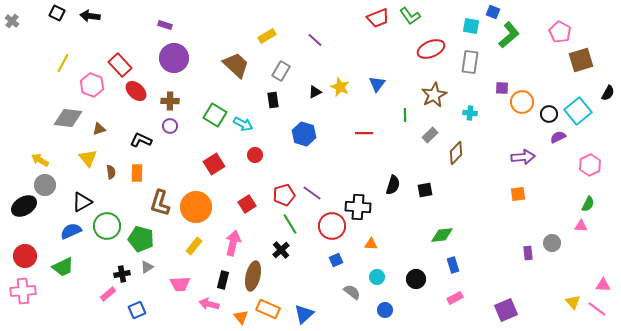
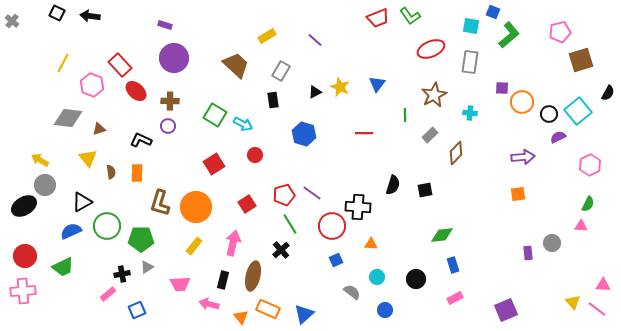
pink pentagon at (560, 32): rotated 30 degrees clockwise
purple circle at (170, 126): moved 2 px left
green pentagon at (141, 239): rotated 15 degrees counterclockwise
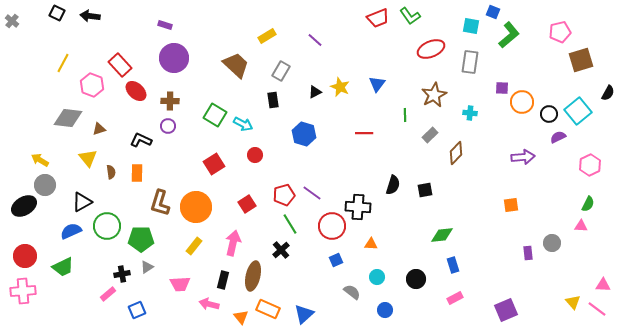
orange square at (518, 194): moved 7 px left, 11 px down
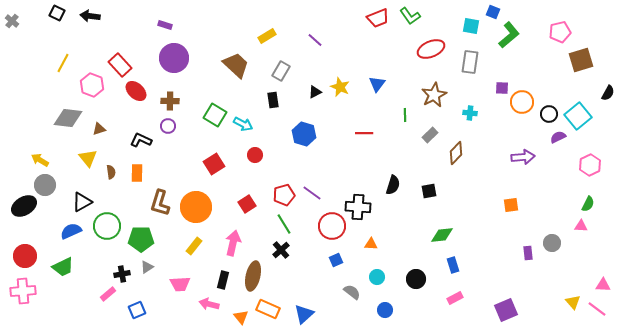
cyan square at (578, 111): moved 5 px down
black square at (425, 190): moved 4 px right, 1 px down
green line at (290, 224): moved 6 px left
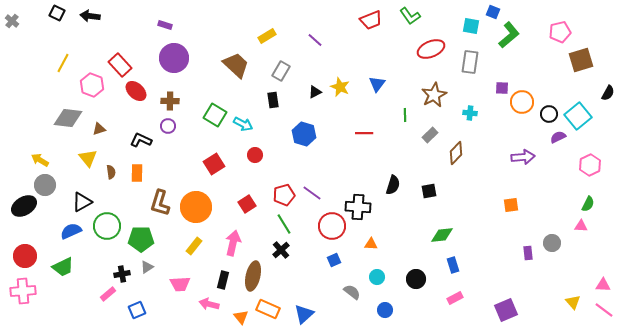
red trapezoid at (378, 18): moved 7 px left, 2 px down
blue square at (336, 260): moved 2 px left
pink line at (597, 309): moved 7 px right, 1 px down
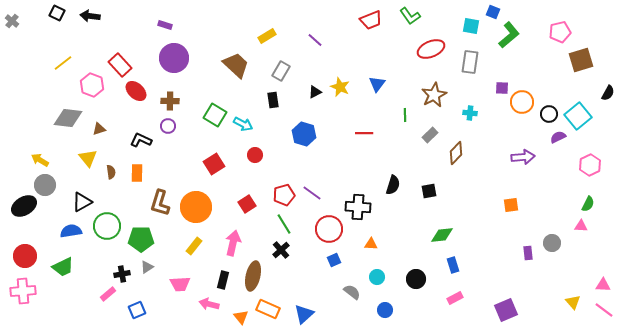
yellow line at (63, 63): rotated 24 degrees clockwise
red circle at (332, 226): moved 3 px left, 3 px down
blue semicircle at (71, 231): rotated 15 degrees clockwise
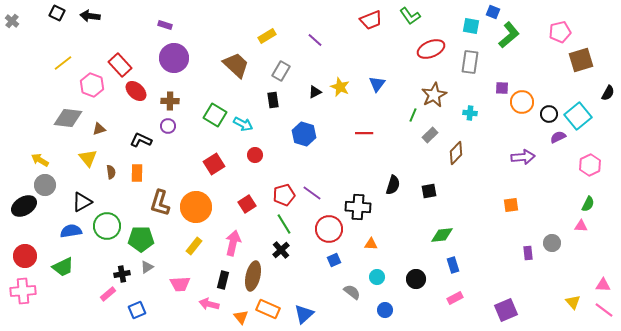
green line at (405, 115): moved 8 px right; rotated 24 degrees clockwise
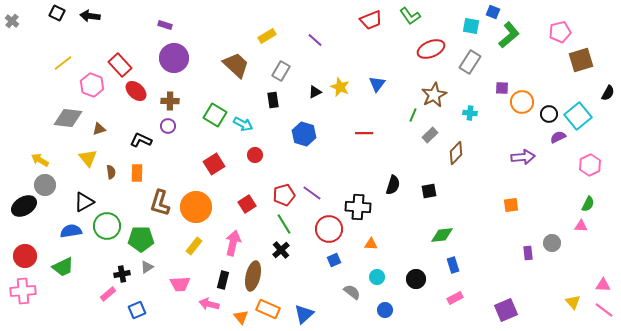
gray rectangle at (470, 62): rotated 25 degrees clockwise
black triangle at (82, 202): moved 2 px right
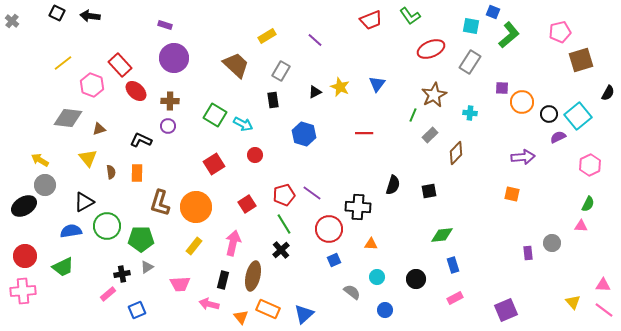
orange square at (511, 205): moved 1 px right, 11 px up; rotated 21 degrees clockwise
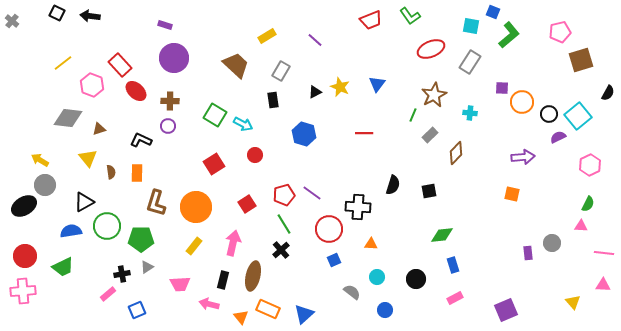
brown L-shape at (160, 203): moved 4 px left
pink line at (604, 310): moved 57 px up; rotated 30 degrees counterclockwise
